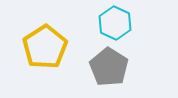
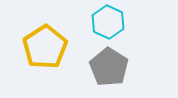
cyan hexagon: moved 7 px left, 1 px up
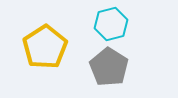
cyan hexagon: moved 3 px right, 2 px down; rotated 20 degrees clockwise
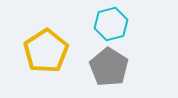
yellow pentagon: moved 1 px right, 4 px down
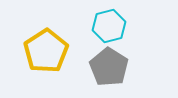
cyan hexagon: moved 2 px left, 2 px down
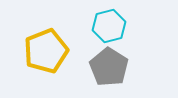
yellow pentagon: rotated 12 degrees clockwise
